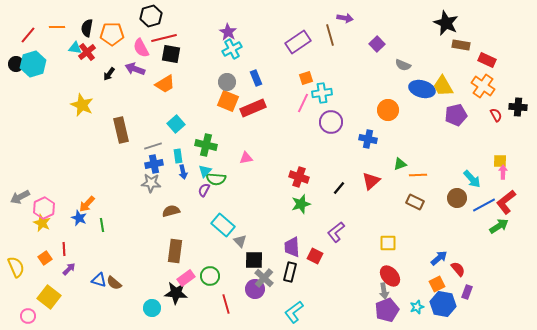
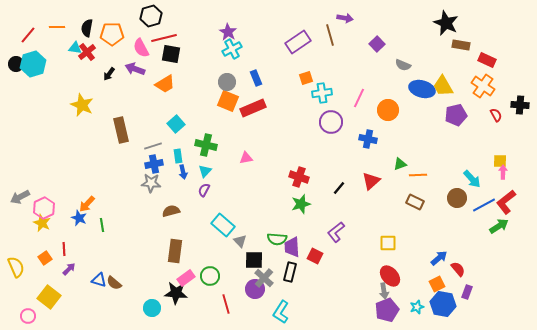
pink line at (303, 103): moved 56 px right, 5 px up
black cross at (518, 107): moved 2 px right, 2 px up
green semicircle at (216, 179): moved 61 px right, 60 px down
cyan L-shape at (294, 312): moved 13 px left; rotated 20 degrees counterclockwise
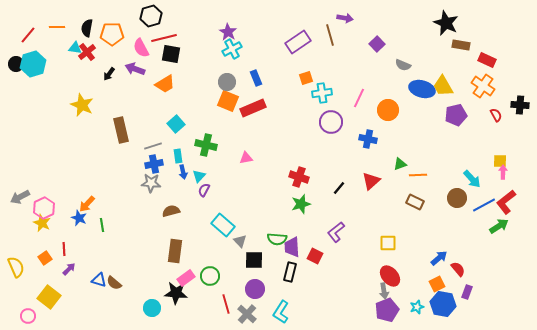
cyan triangle at (205, 171): moved 6 px left, 5 px down
gray cross at (264, 278): moved 17 px left, 36 px down
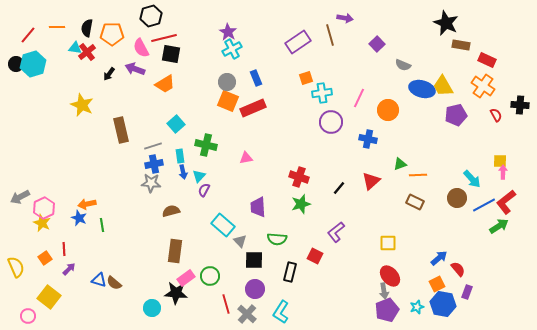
cyan rectangle at (178, 156): moved 2 px right
orange arrow at (87, 204): rotated 36 degrees clockwise
purple trapezoid at (292, 247): moved 34 px left, 40 px up
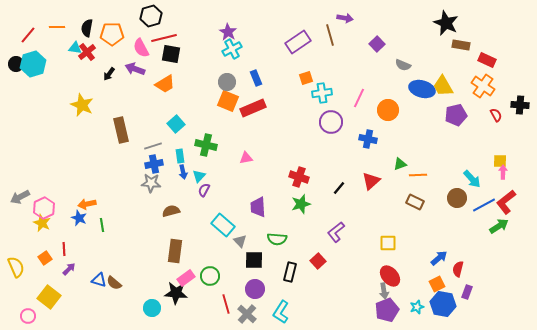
red square at (315, 256): moved 3 px right, 5 px down; rotated 21 degrees clockwise
red semicircle at (458, 269): rotated 126 degrees counterclockwise
